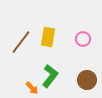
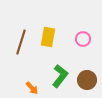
brown line: rotated 20 degrees counterclockwise
green L-shape: moved 10 px right
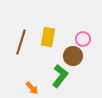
brown circle: moved 14 px left, 24 px up
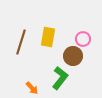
green L-shape: moved 2 px down
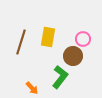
green L-shape: moved 1 px up
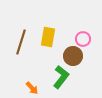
green L-shape: moved 1 px right
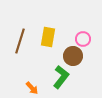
brown line: moved 1 px left, 1 px up
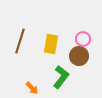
yellow rectangle: moved 3 px right, 7 px down
brown circle: moved 6 px right
